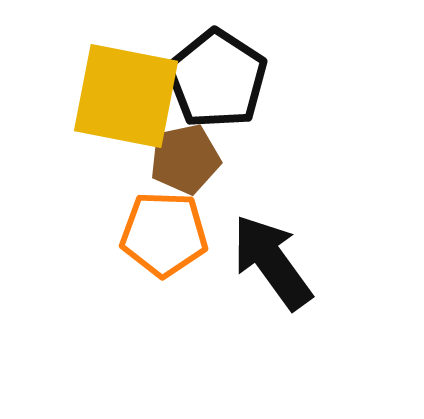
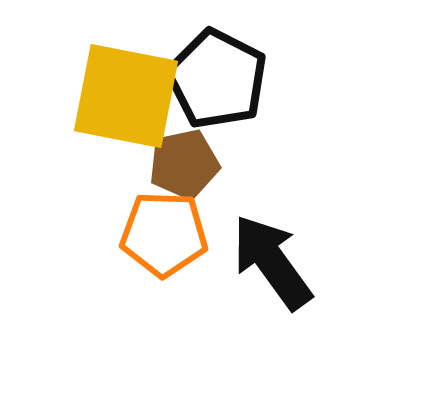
black pentagon: rotated 6 degrees counterclockwise
brown pentagon: moved 1 px left, 5 px down
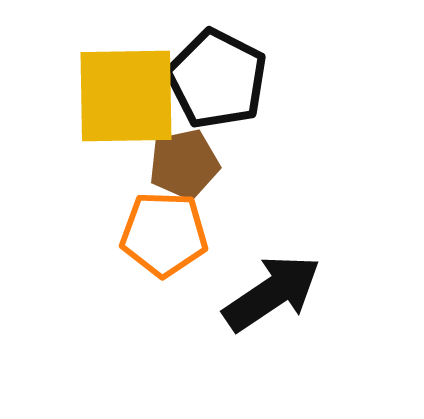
yellow square: rotated 12 degrees counterclockwise
black arrow: moved 31 px down; rotated 92 degrees clockwise
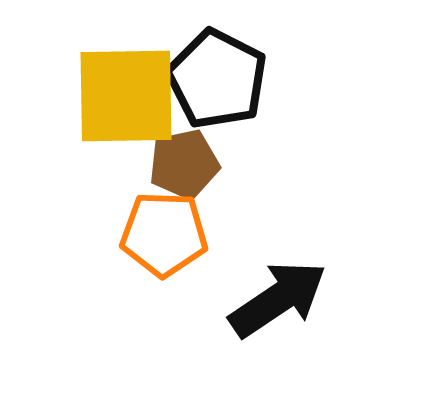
black arrow: moved 6 px right, 6 px down
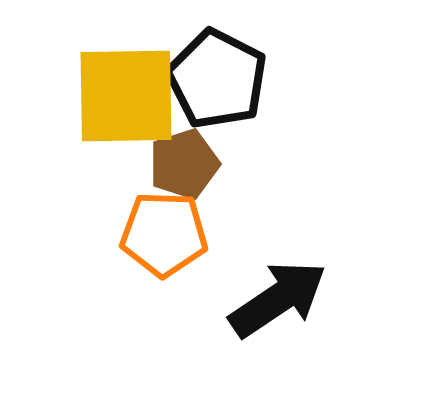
brown pentagon: rotated 6 degrees counterclockwise
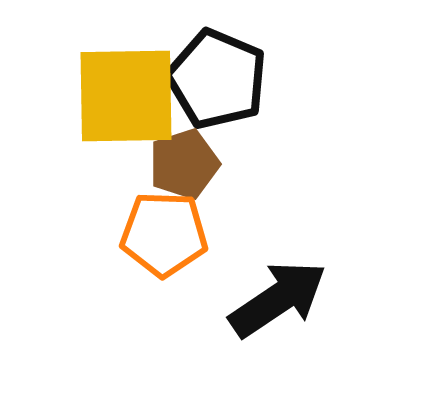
black pentagon: rotated 4 degrees counterclockwise
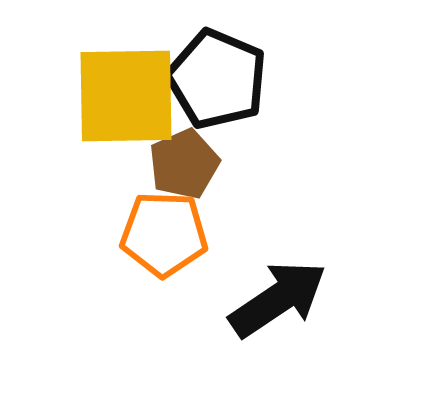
brown pentagon: rotated 6 degrees counterclockwise
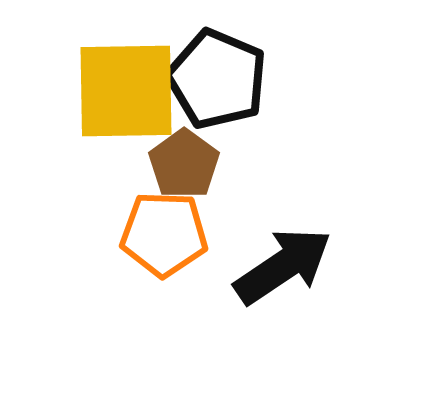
yellow square: moved 5 px up
brown pentagon: rotated 12 degrees counterclockwise
black arrow: moved 5 px right, 33 px up
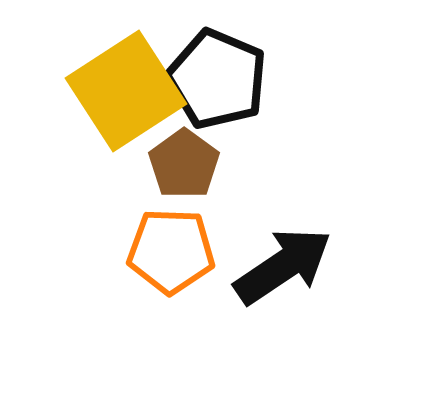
yellow square: rotated 32 degrees counterclockwise
orange pentagon: moved 7 px right, 17 px down
